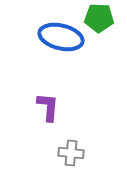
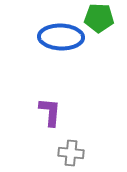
blue ellipse: rotated 12 degrees counterclockwise
purple L-shape: moved 2 px right, 5 px down
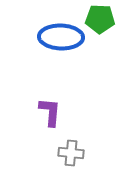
green pentagon: moved 1 px right, 1 px down
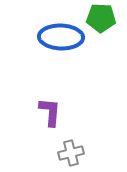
green pentagon: moved 1 px right, 1 px up
gray cross: rotated 20 degrees counterclockwise
